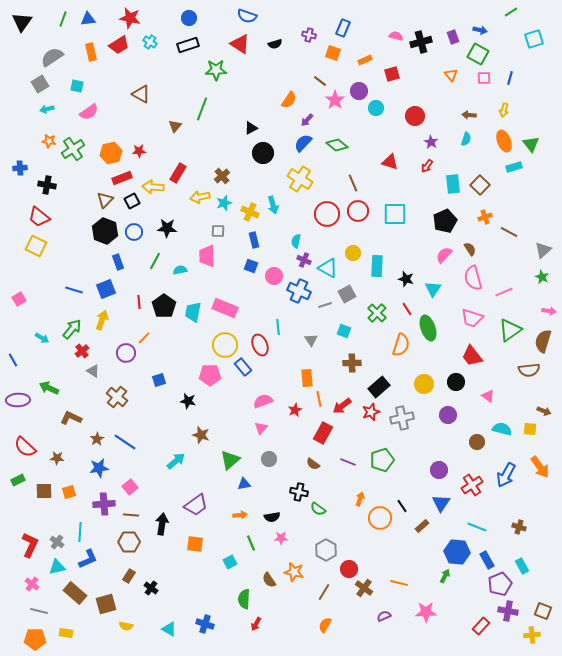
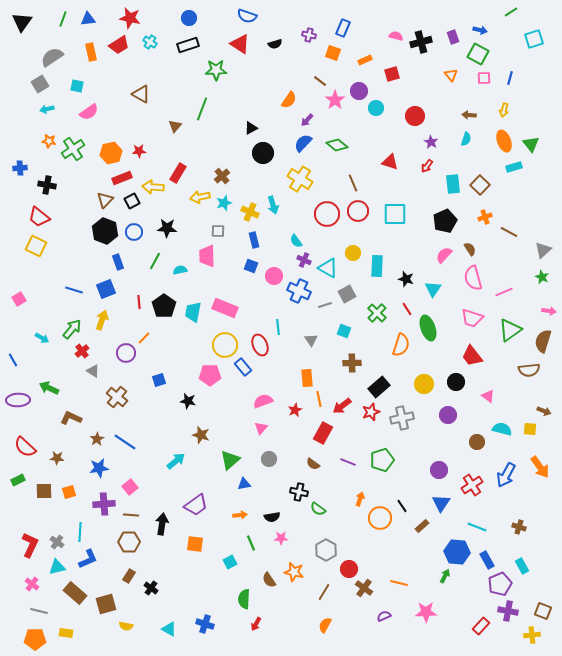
cyan semicircle at (296, 241): rotated 48 degrees counterclockwise
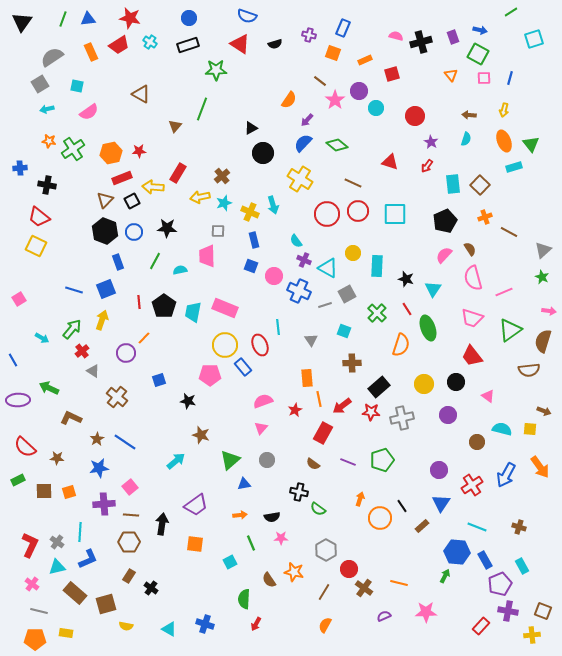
orange rectangle at (91, 52): rotated 12 degrees counterclockwise
brown line at (353, 183): rotated 42 degrees counterclockwise
red star at (371, 412): rotated 24 degrees clockwise
gray circle at (269, 459): moved 2 px left, 1 px down
blue rectangle at (487, 560): moved 2 px left
